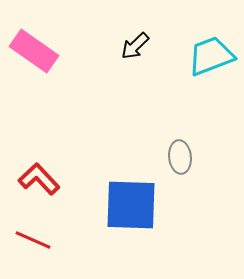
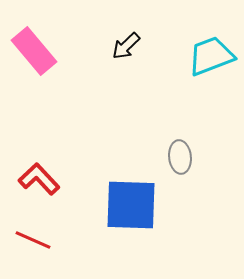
black arrow: moved 9 px left
pink rectangle: rotated 15 degrees clockwise
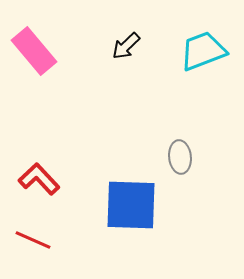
cyan trapezoid: moved 8 px left, 5 px up
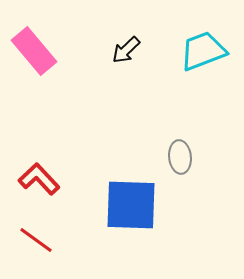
black arrow: moved 4 px down
red line: moved 3 px right; rotated 12 degrees clockwise
